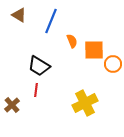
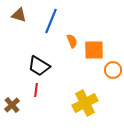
brown triangle: rotated 14 degrees counterclockwise
orange circle: moved 6 px down
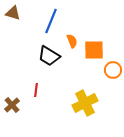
brown triangle: moved 6 px left, 2 px up
black trapezoid: moved 10 px right, 10 px up
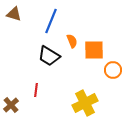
brown triangle: moved 1 px right, 1 px down
brown cross: moved 1 px left
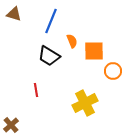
orange square: moved 1 px down
orange circle: moved 1 px down
red line: rotated 16 degrees counterclockwise
brown cross: moved 20 px down
